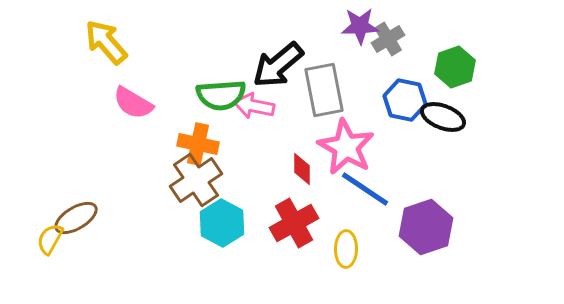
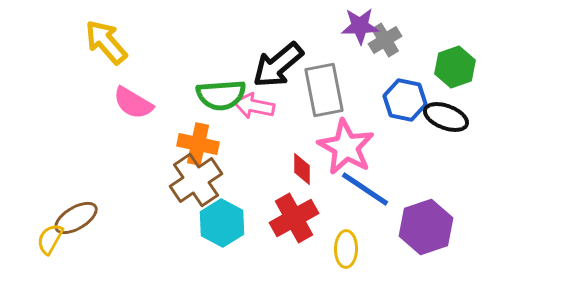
gray cross: moved 3 px left, 1 px down
black ellipse: moved 3 px right
red cross: moved 5 px up
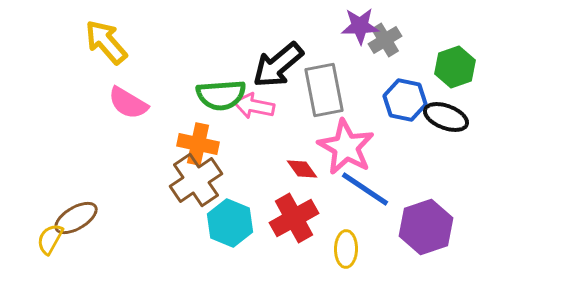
pink semicircle: moved 5 px left
red diamond: rotated 36 degrees counterclockwise
cyan hexagon: moved 8 px right; rotated 6 degrees counterclockwise
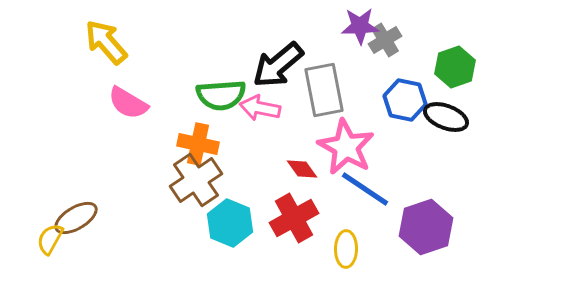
pink arrow: moved 6 px right, 2 px down
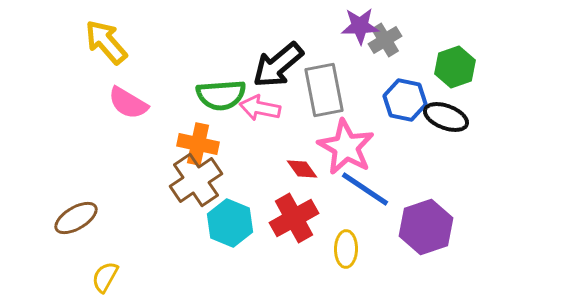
yellow semicircle: moved 55 px right, 38 px down
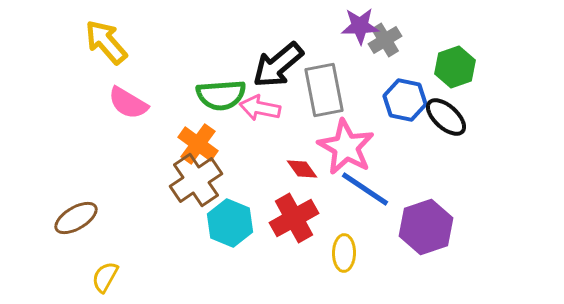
black ellipse: rotated 21 degrees clockwise
orange cross: rotated 24 degrees clockwise
yellow ellipse: moved 2 px left, 4 px down
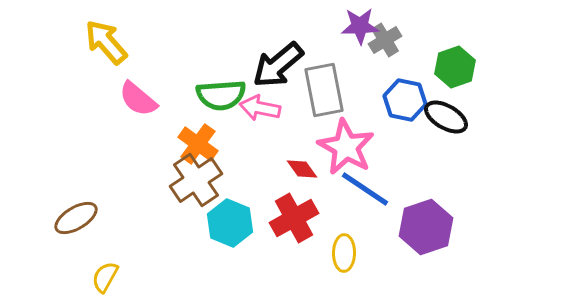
pink semicircle: moved 10 px right, 4 px up; rotated 9 degrees clockwise
black ellipse: rotated 12 degrees counterclockwise
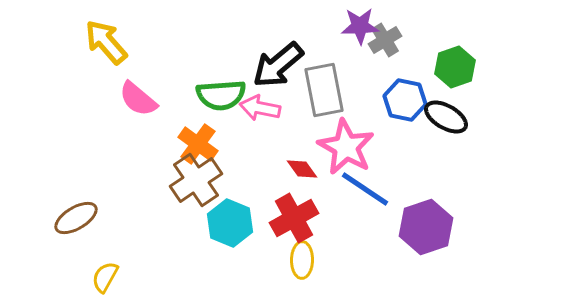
yellow ellipse: moved 42 px left, 7 px down
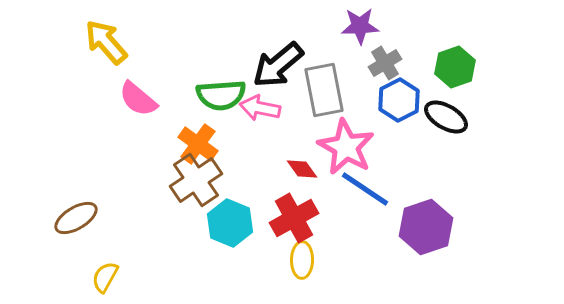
gray cross: moved 23 px down
blue hexagon: moved 6 px left; rotated 21 degrees clockwise
